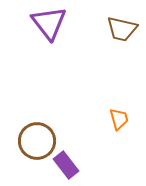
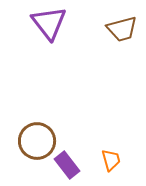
brown trapezoid: rotated 28 degrees counterclockwise
orange trapezoid: moved 8 px left, 41 px down
purple rectangle: moved 1 px right
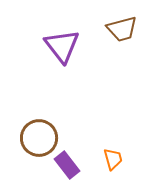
purple triangle: moved 13 px right, 23 px down
brown circle: moved 2 px right, 3 px up
orange trapezoid: moved 2 px right, 1 px up
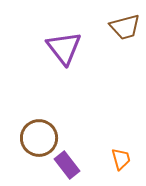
brown trapezoid: moved 3 px right, 2 px up
purple triangle: moved 2 px right, 2 px down
orange trapezoid: moved 8 px right
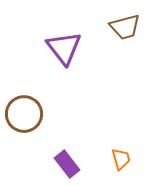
brown circle: moved 15 px left, 24 px up
purple rectangle: moved 1 px up
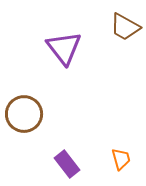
brown trapezoid: rotated 44 degrees clockwise
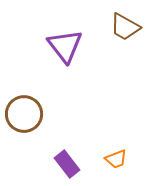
purple triangle: moved 1 px right, 2 px up
orange trapezoid: moved 5 px left; rotated 85 degrees clockwise
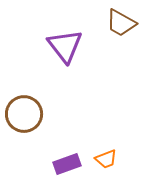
brown trapezoid: moved 4 px left, 4 px up
orange trapezoid: moved 10 px left
purple rectangle: rotated 72 degrees counterclockwise
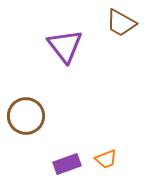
brown circle: moved 2 px right, 2 px down
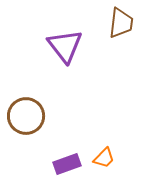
brown trapezoid: rotated 112 degrees counterclockwise
orange trapezoid: moved 2 px left, 1 px up; rotated 25 degrees counterclockwise
